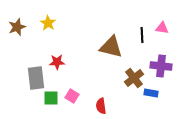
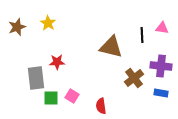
blue rectangle: moved 10 px right
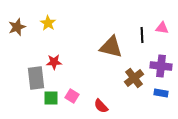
red star: moved 3 px left
red semicircle: rotated 35 degrees counterclockwise
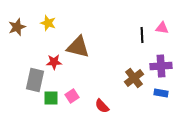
yellow star: rotated 14 degrees counterclockwise
brown triangle: moved 33 px left
purple cross: rotated 10 degrees counterclockwise
gray rectangle: moved 1 px left, 2 px down; rotated 20 degrees clockwise
pink square: rotated 24 degrees clockwise
red semicircle: moved 1 px right
